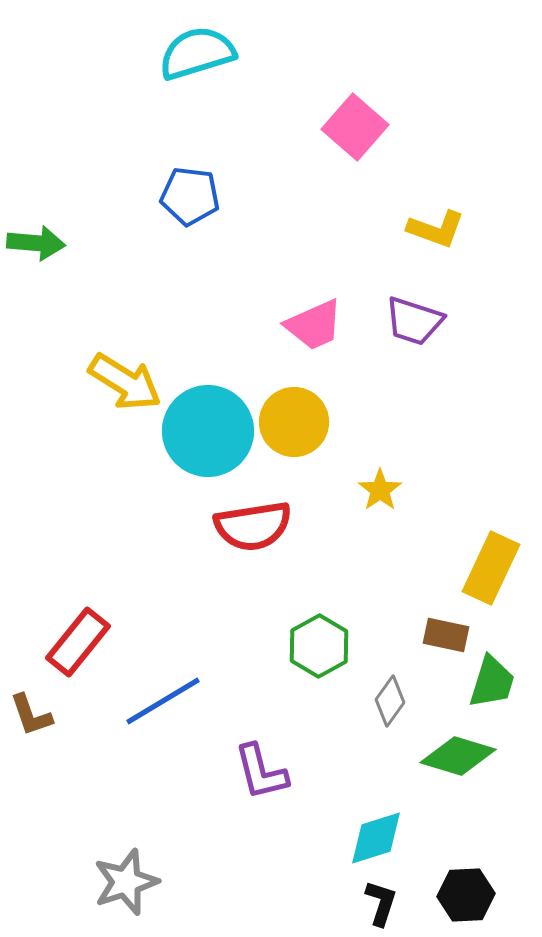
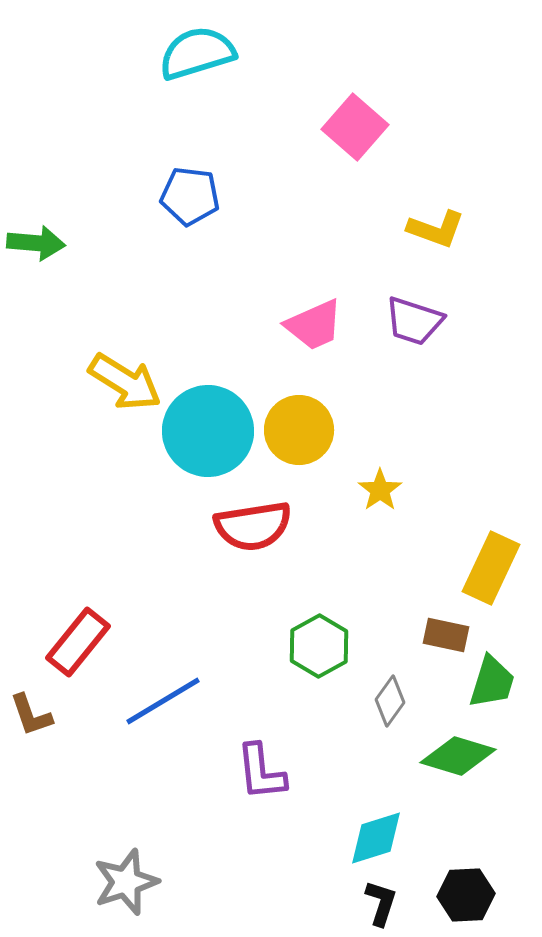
yellow circle: moved 5 px right, 8 px down
purple L-shape: rotated 8 degrees clockwise
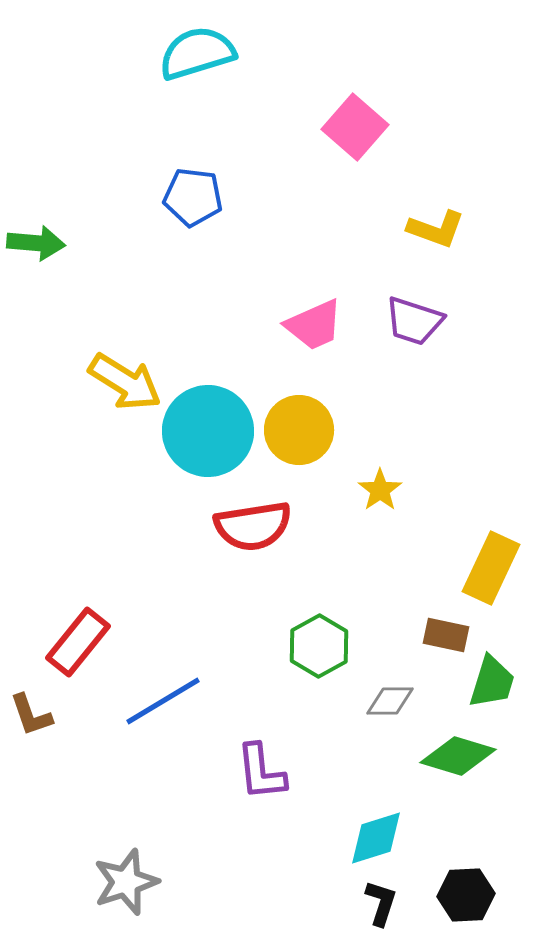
blue pentagon: moved 3 px right, 1 px down
gray diamond: rotated 54 degrees clockwise
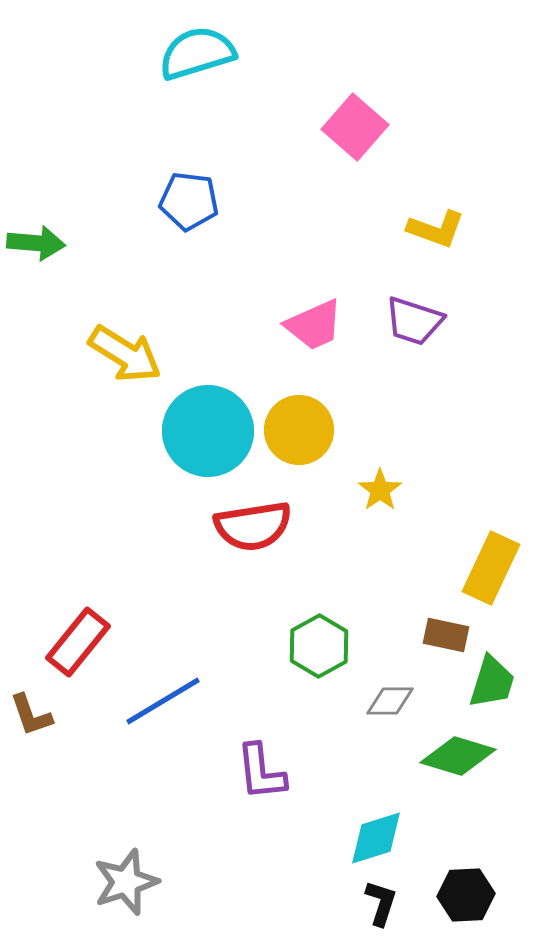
blue pentagon: moved 4 px left, 4 px down
yellow arrow: moved 28 px up
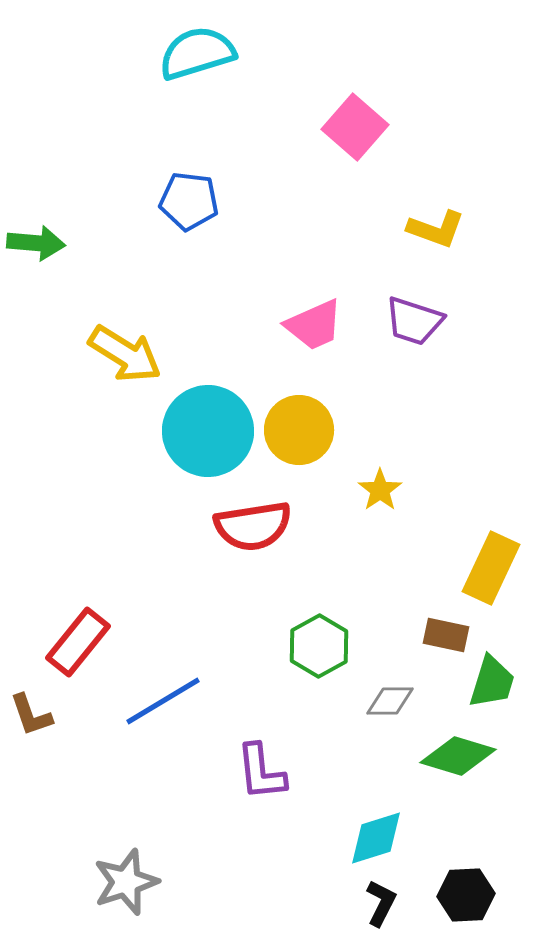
black L-shape: rotated 9 degrees clockwise
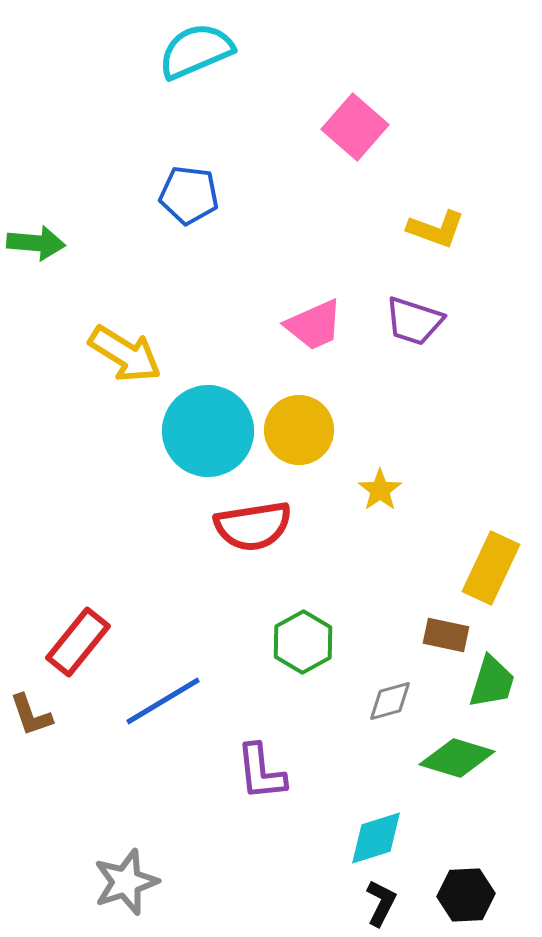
cyan semicircle: moved 1 px left, 2 px up; rotated 6 degrees counterclockwise
blue pentagon: moved 6 px up
green hexagon: moved 16 px left, 4 px up
gray diamond: rotated 15 degrees counterclockwise
green diamond: moved 1 px left, 2 px down
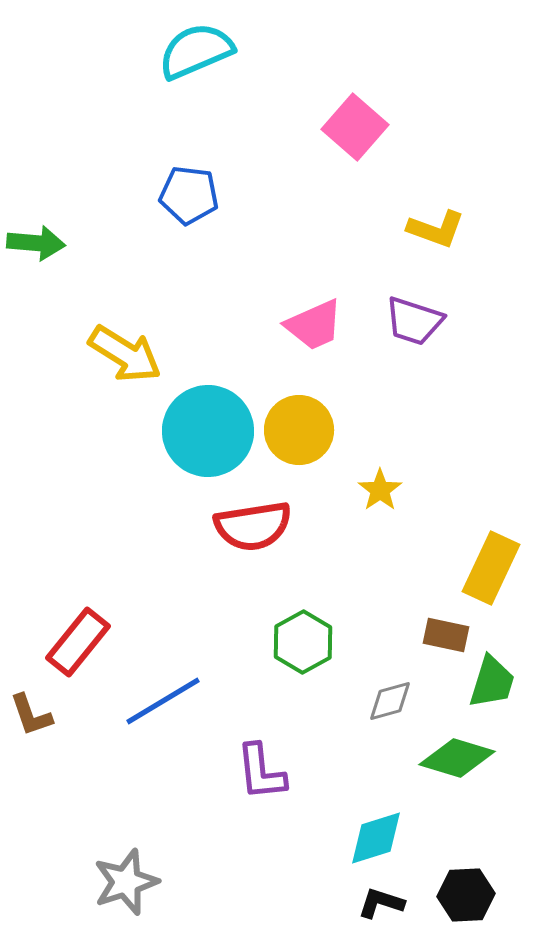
black L-shape: rotated 99 degrees counterclockwise
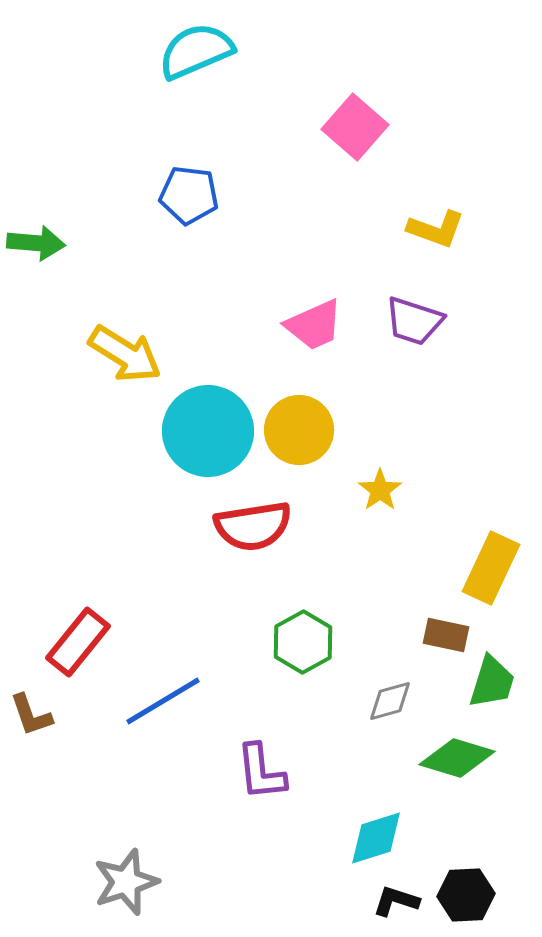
black L-shape: moved 15 px right, 2 px up
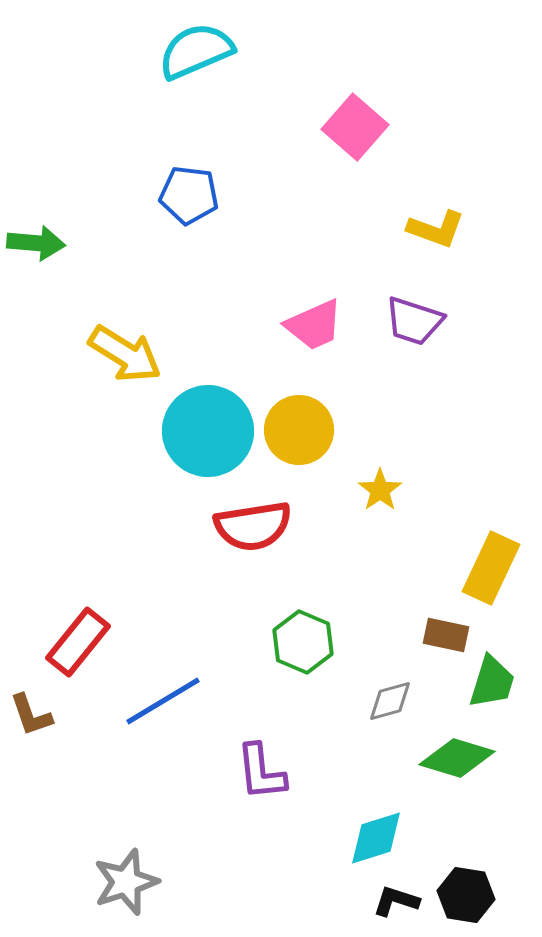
green hexagon: rotated 8 degrees counterclockwise
black hexagon: rotated 12 degrees clockwise
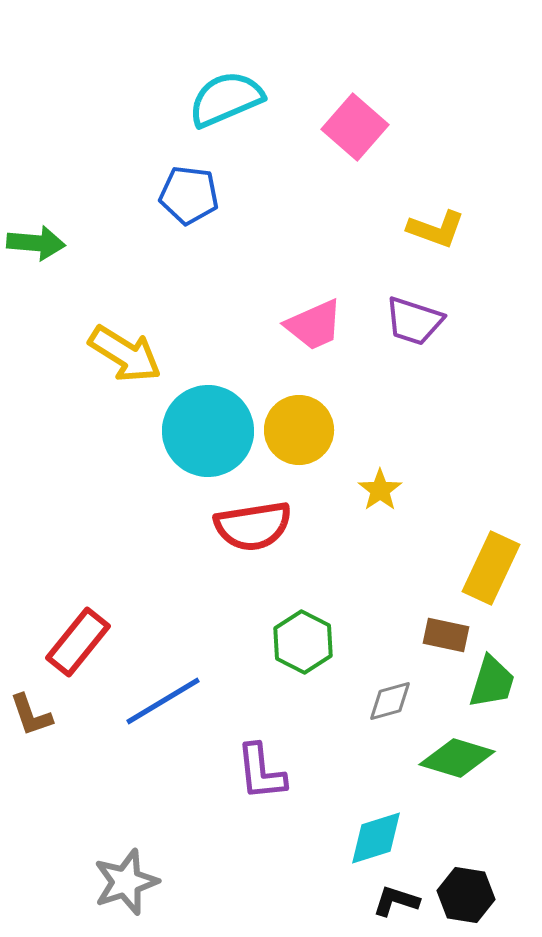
cyan semicircle: moved 30 px right, 48 px down
green hexagon: rotated 4 degrees clockwise
